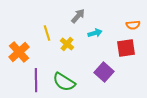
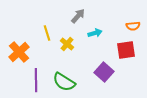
orange semicircle: moved 1 px down
red square: moved 2 px down
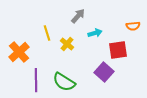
red square: moved 8 px left
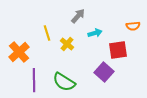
purple line: moved 2 px left
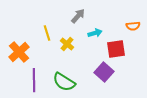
red square: moved 2 px left, 1 px up
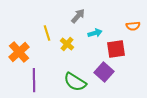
green semicircle: moved 11 px right
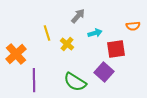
orange cross: moved 3 px left, 2 px down
